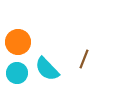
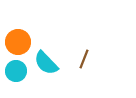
cyan semicircle: moved 1 px left, 6 px up
cyan circle: moved 1 px left, 2 px up
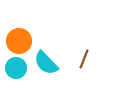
orange circle: moved 1 px right, 1 px up
cyan circle: moved 3 px up
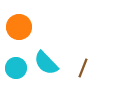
orange circle: moved 14 px up
brown line: moved 1 px left, 9 px down
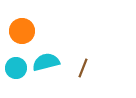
orange circle: moved 3 px right, 4 px down
cyan semicircle: moved 1 px up; rotated 120 degrees clockwise
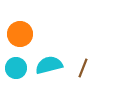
orange circle: moved 2 px left, 3 px down
cyan semicircle: moved 3 px right, 3 px down
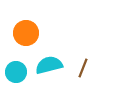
orange circle: moved 6 px right, 1 px up
cyan circle: moved 4 px down
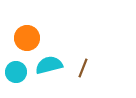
orange circle: moved 1 px right, 5 px down
